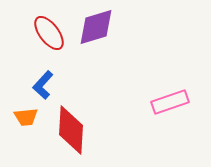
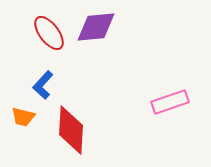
purple diamond: rotated 12 degrees clockwise
orange trapezoid: moved 3 px left; rotated 20 degrees clockwise
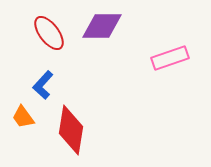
purple diamond: moved 6 px right, 1 px up; rotated 6 degrees clockwise
pink rectangle: moved 44 px up
orange trapezoid: rotated 40 degrees clockwise
red diamond: rotated 6 degrees clockwise
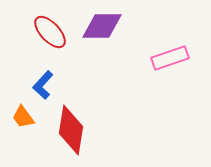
red ellipse: moved 1 px right, 1 px up; rotated 6 degrees counterclockwise
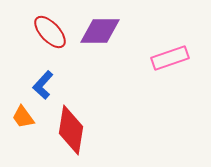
purple diamond: moved 2 px left, 5 px down
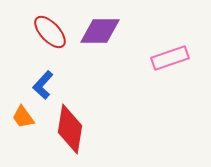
red diamond: moved 1 px left, 1 px up
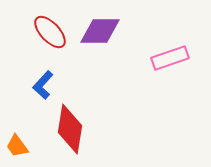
orange trapezoid: moved 6 px left, 29 px down
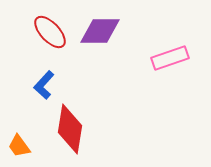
blue L-shape: moved 1 px right
orange trapezoid: moved 2 px right
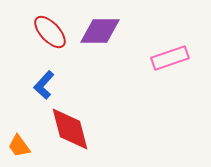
red diamond: rotated 24 degrees counterclockwise
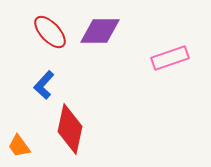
red diamond: rotated 27 degrees clockwise
